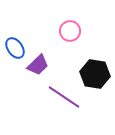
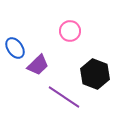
black hexagon: rotated 12 degrees clockwise
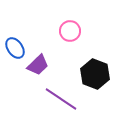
purple line: moved 3 px left, 2 px down
